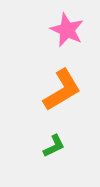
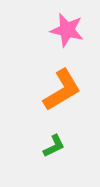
pink star: rotated 12 degrees counterclockwise
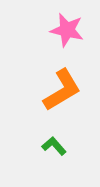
green L-shape: rotated 105 degrees counterclockwise
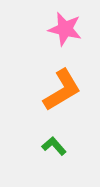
pink star: moved 2 px left, 1 px up
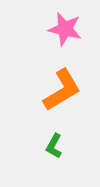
green L-shape: rotated 110 degrees counterclockwise
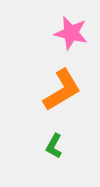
pink star: moved 6 px right, 4 px down
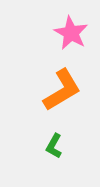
pink star: rotated 16 degrees clockwise
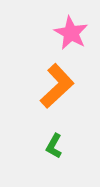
orange L-shape: moved 5 px left, 4 px up; rotated 12 degrees counterclockwise
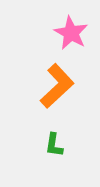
green L-shape: moved 1 px up; rotated 20 degrees counterclockwise
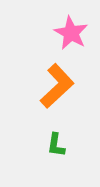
green L-shape: moved 2 px right
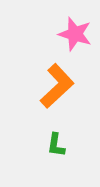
pink star: moved 4 px right, 1 px down; rotated 12 degrees counterclockwise
